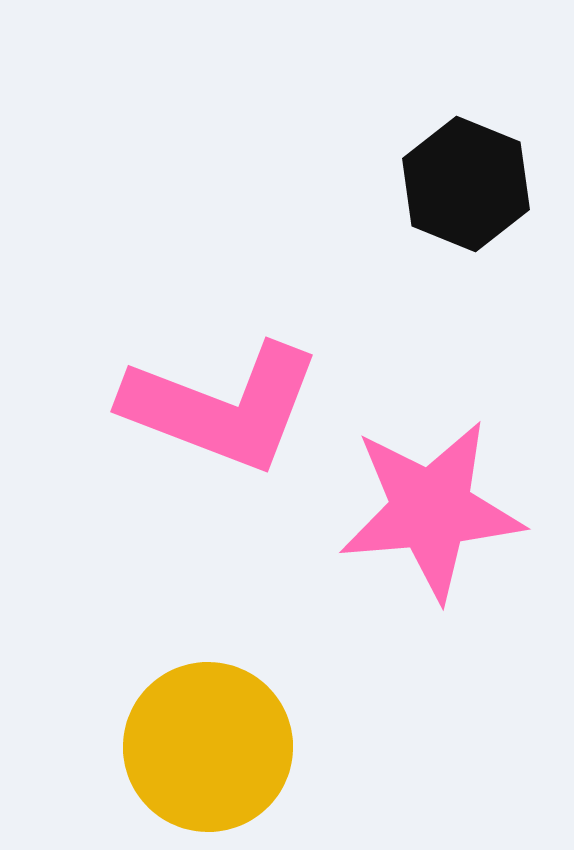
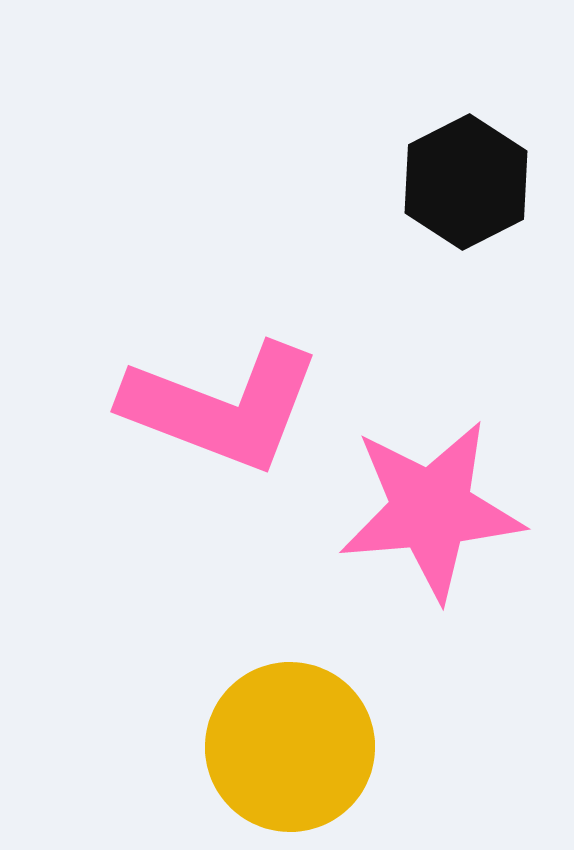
black hexagon: moved 2 px up; rotated 11 degrees clockwise
yellow circle: moved 82 px right
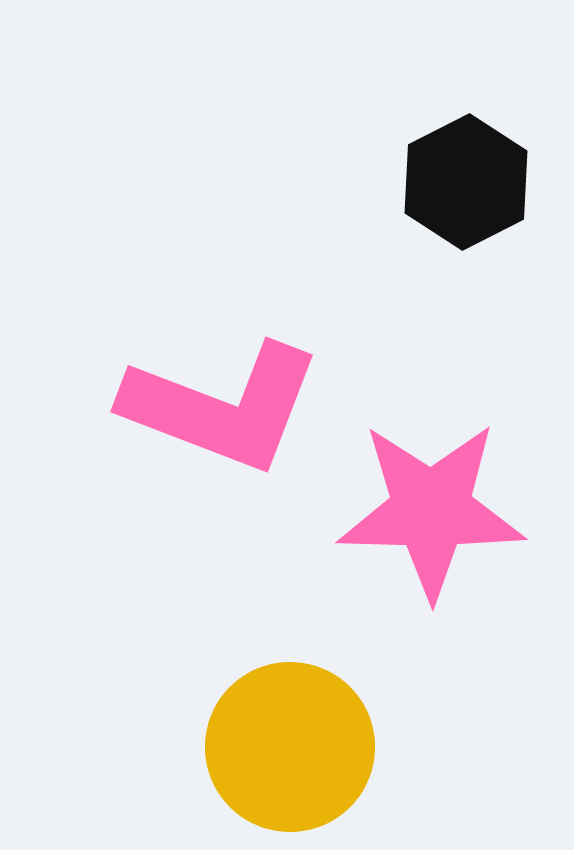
pink star: rotated 6 degrees clockwise
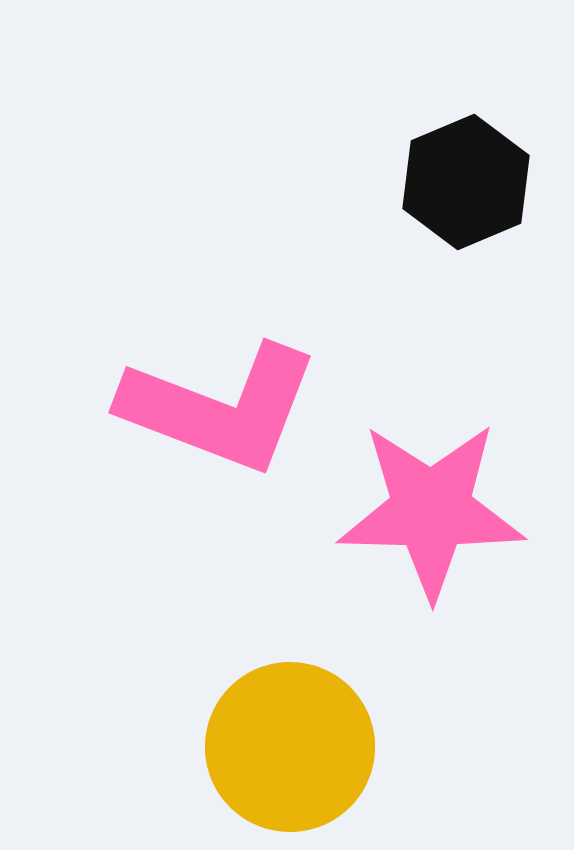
black hexagon: rotated 4 degrees clockwise
pink L-shape: moved 2 px left, 1 px down
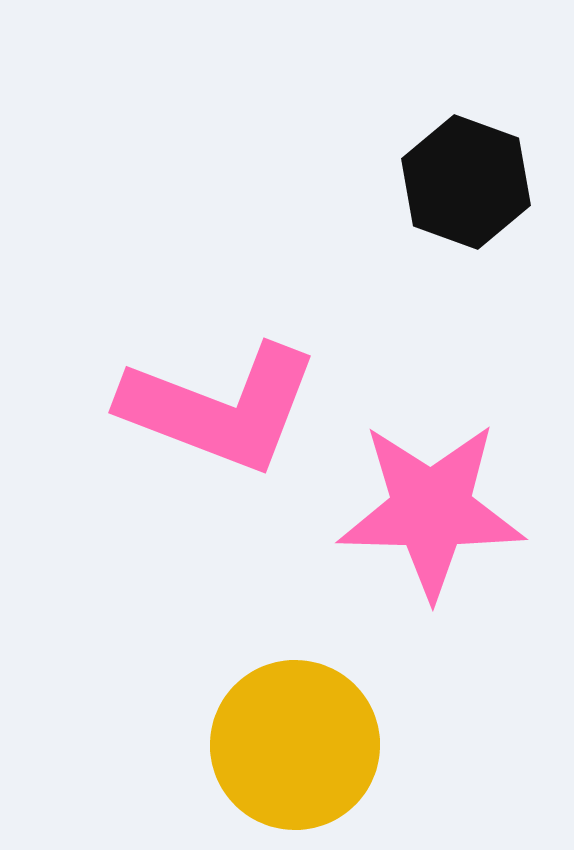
black hexagon: rotated 17 degrees counterclockwise
yellow circle: moved 5 px right, 2 px up
